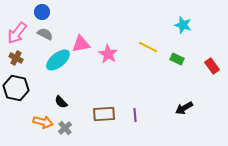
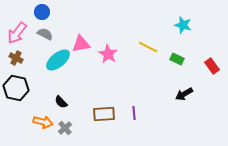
black arrow: moved 14 px up
purple line: moved 1 px left, 2 px up
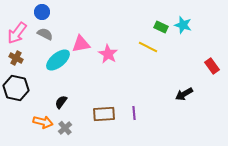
green rectangle: moved 16 px left, 32 px up
black semicircle: rotated 80 degrees clockwise
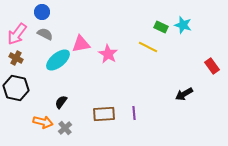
pink arrow: moved 1 px down
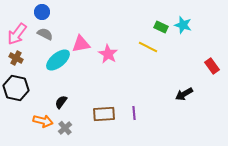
orange arrow: moved 1 px up
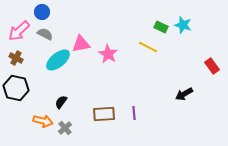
pink arrow: moved 2 px right, 3 px up; rotated 10 degrees clockwise
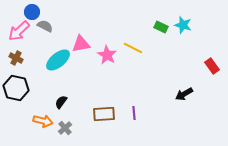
blue circle: moved 10 px left
gray semicircle: moved 8 px up
yellow line: moved 15 px left, 1 px down
pink star: moved 1 px left, 1 px down
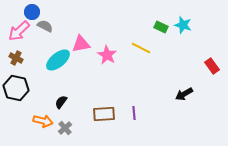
yellow line: moved 8 px right
